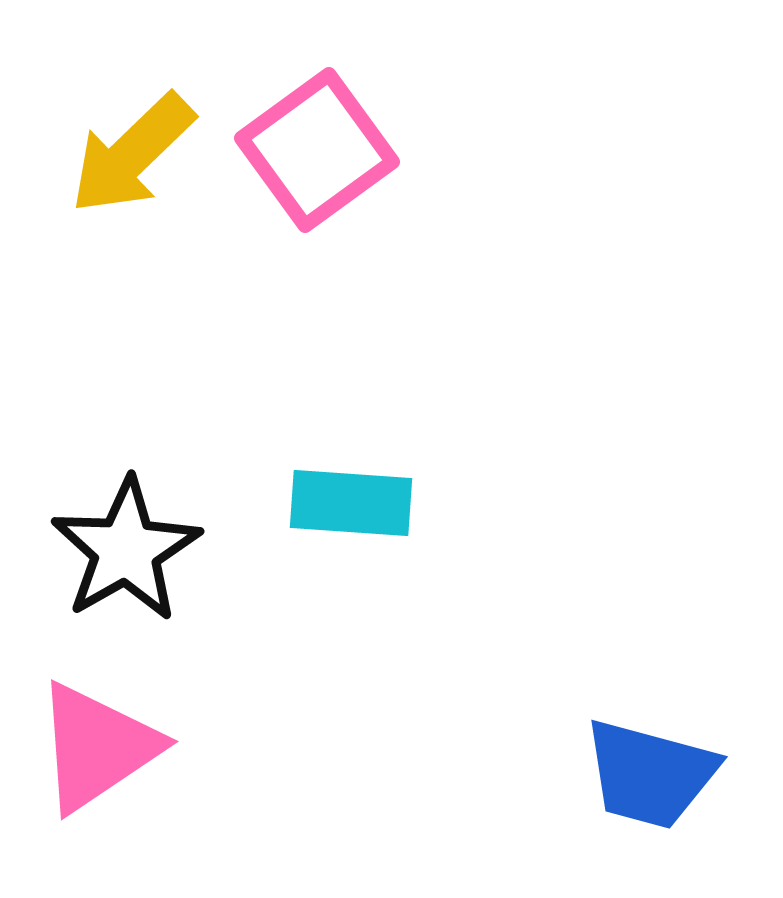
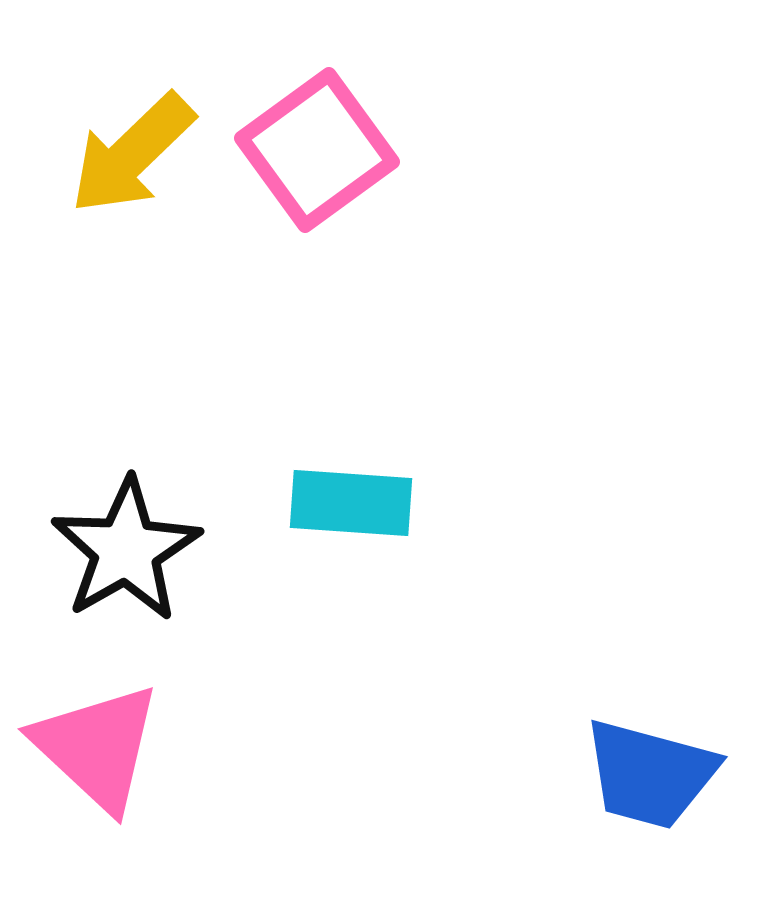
pink triangle: rotated 43 degrees counterclockwise
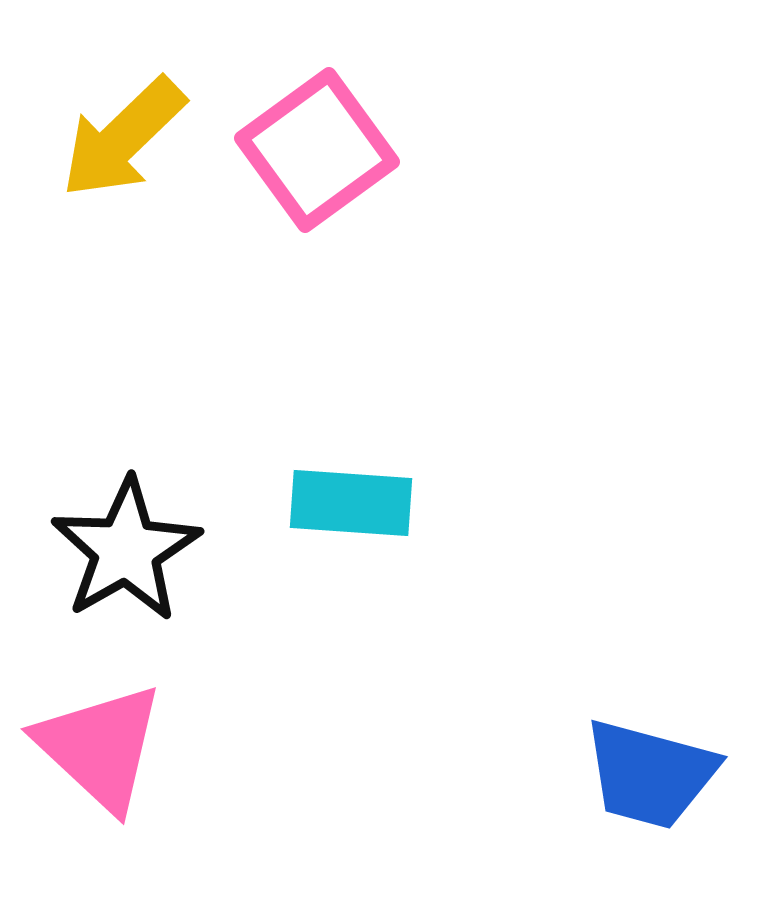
yellow arrow: moved 9 px left, 16 px up
pink triangle: moved 3 px right
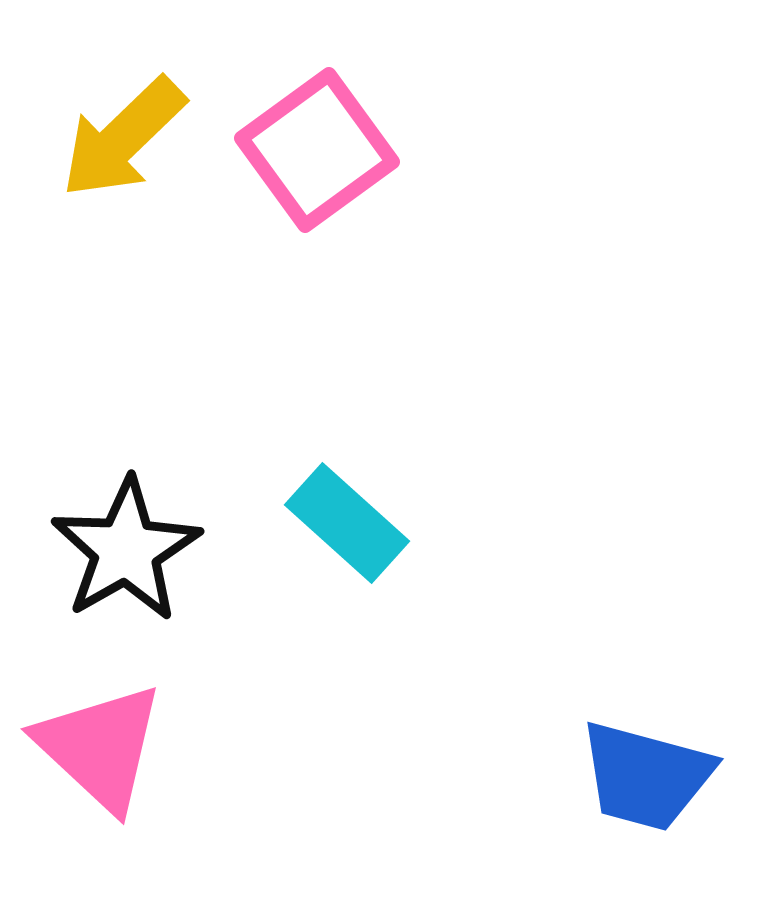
cyan rectangle: moved 4 px left, 20 px down; rotated 38 degrees clockwise
blue trapezoid: moved 4 px left, 2 px down
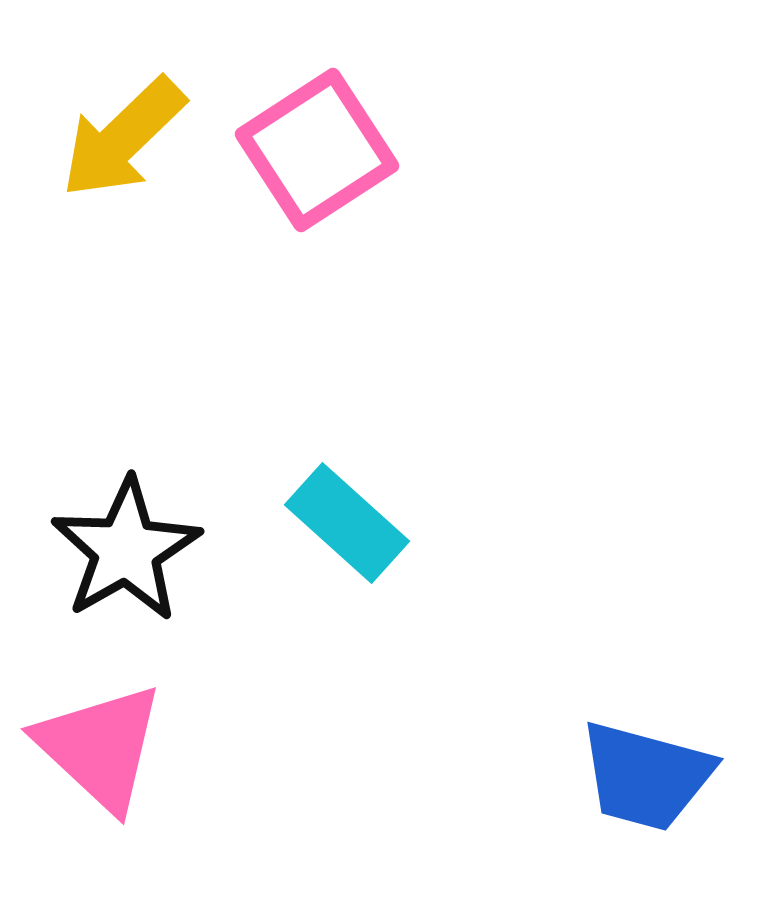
pink square: rotated 3 degrees clockwise
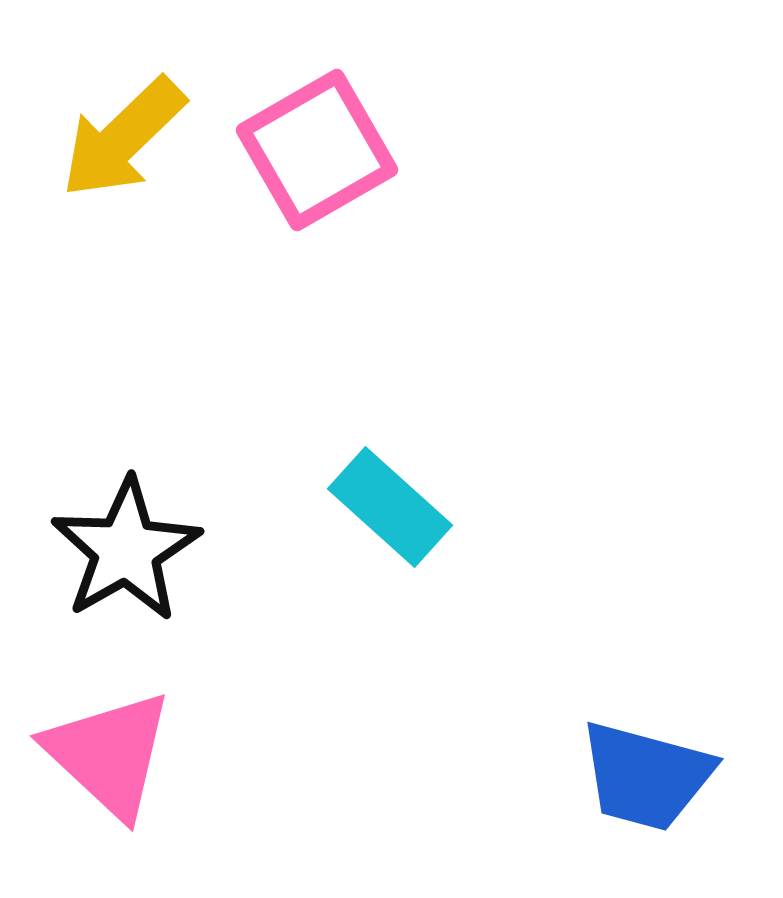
pink square: rotated 3 degrees clockwise
cyan rectangle: moved 43 px right, 16 px up
pink triangle: moved 9 px right, 7 px down
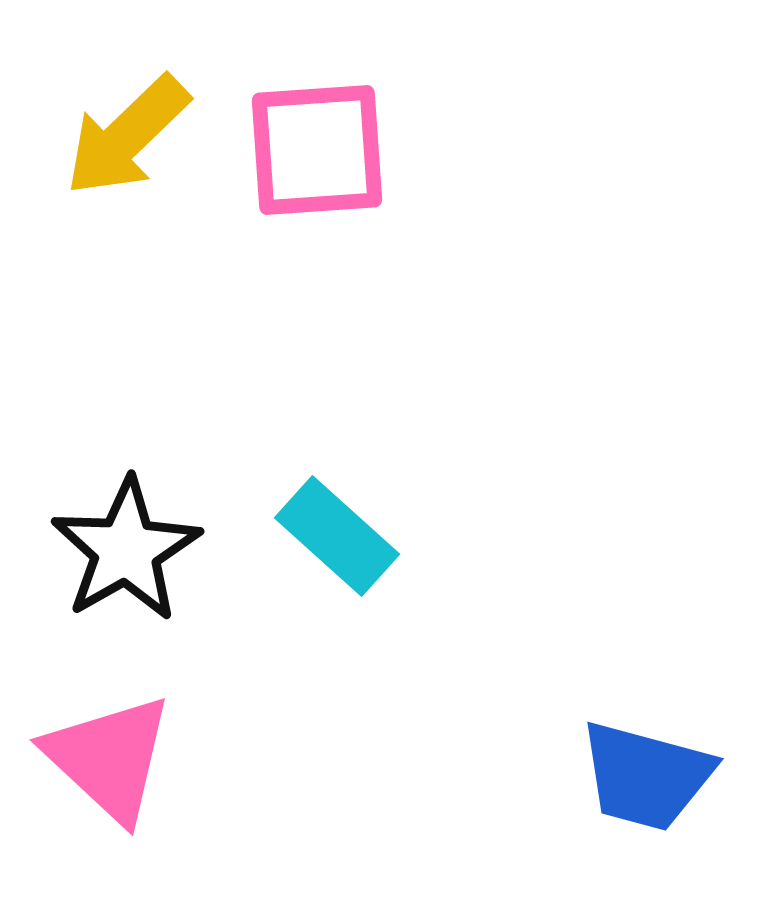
yellow arrow: moved 4 px right, 2 px up
pink square: rotated 26 degrees clockwise
cyan rectangle: moved 53 px left, 29 px down
pink triangle: moved 4 px down
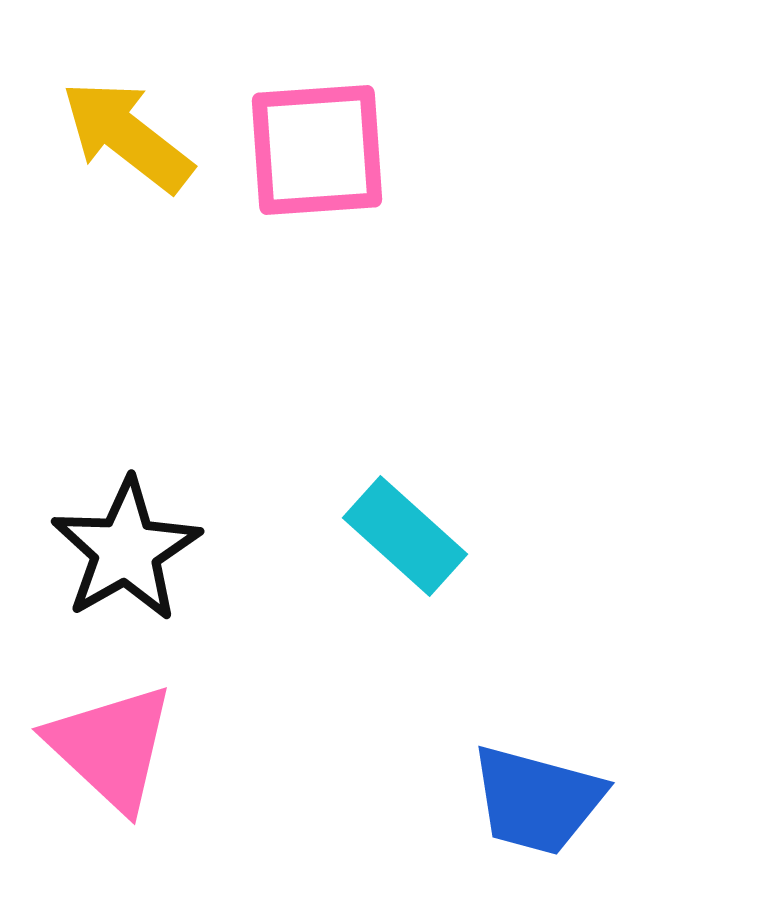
yellow arrow: rotated 82 degrees clockwise
cyan rectangle: moved 68 px right
pink triangle: moved 2 px right, 11 px up
blue trapezoid: moved 109 px left, 24 px down
